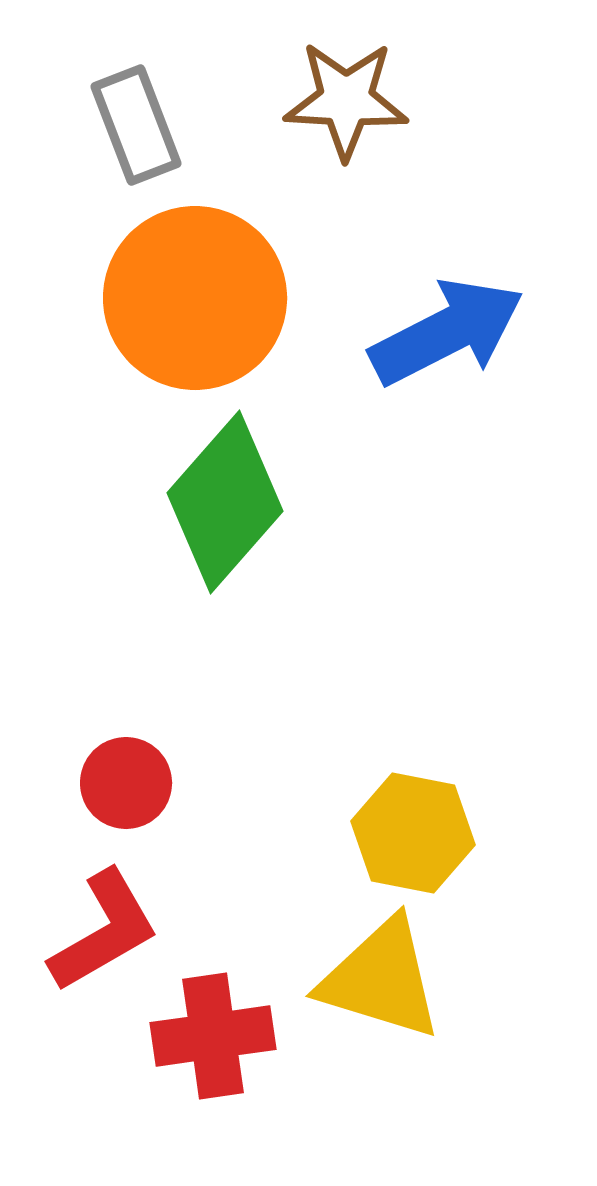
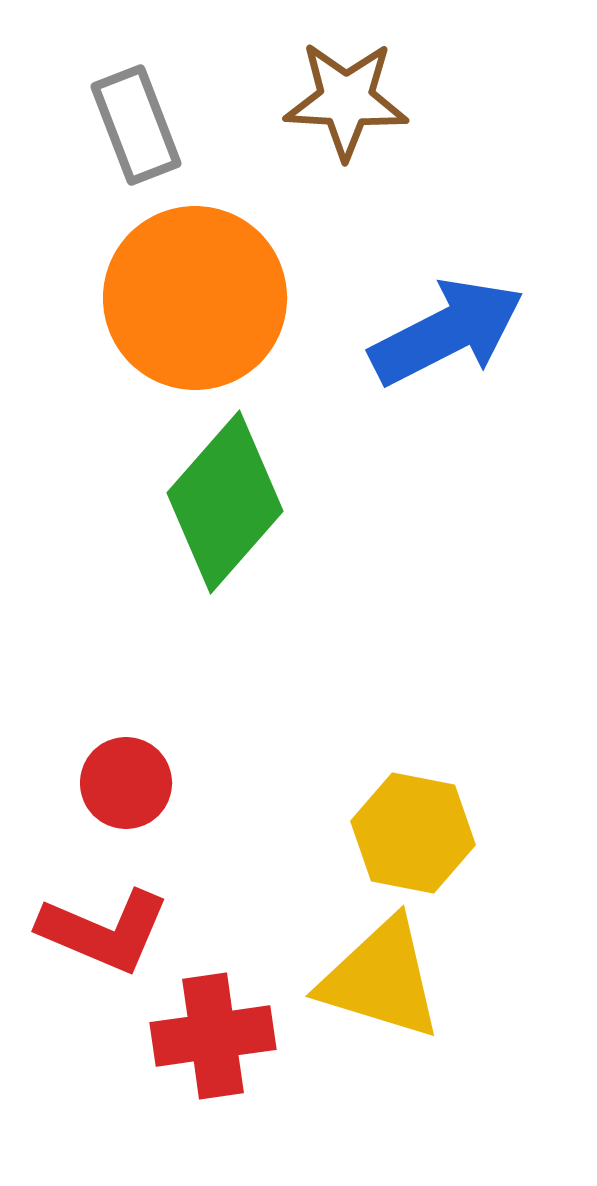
red L-shape: rotated 53 degrees clockwise
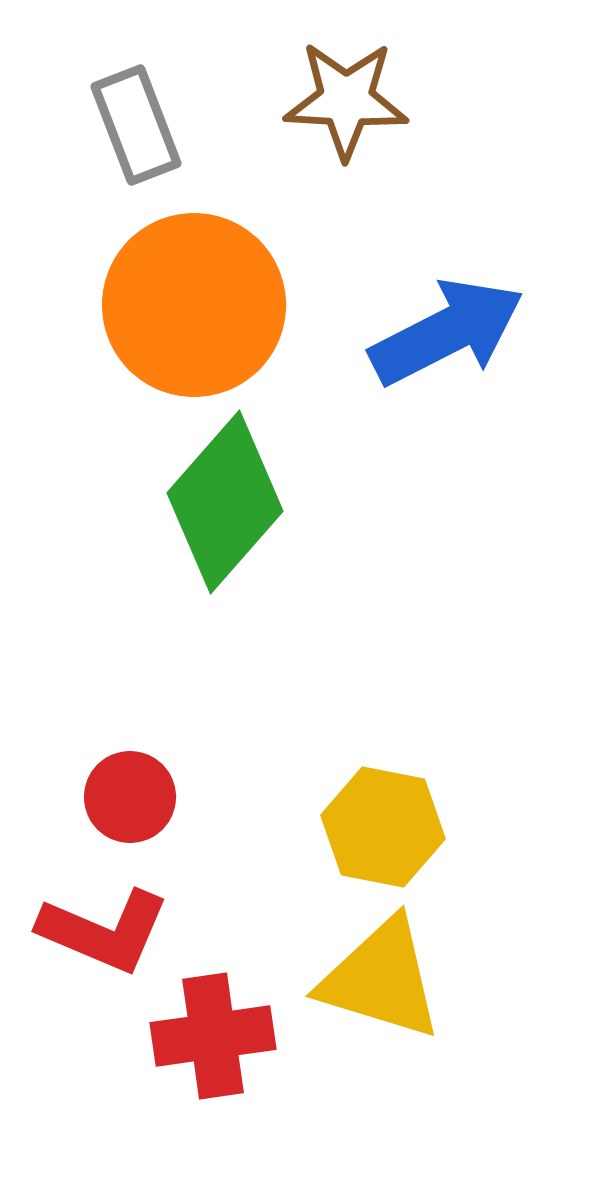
orange circle: moved 1 px left, 7 px down
red circle: moved 4 px right, 14 px down
yellow hexagon: moved 30 px left, 6 px up
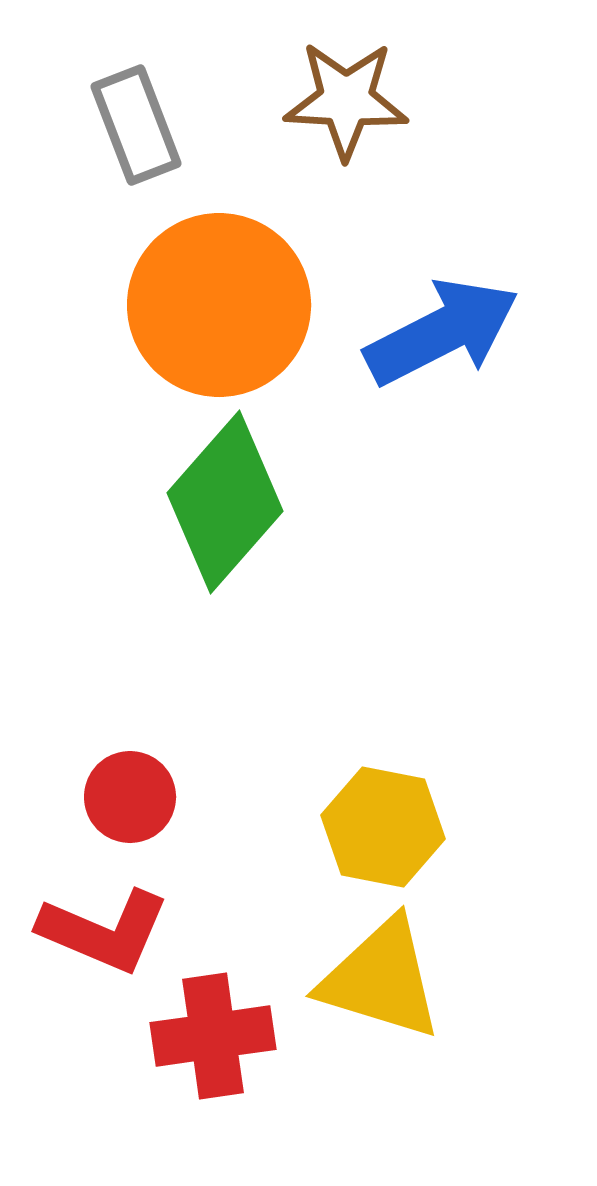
orange circle: moved 25 px right
blue arrow: moved 5 px left
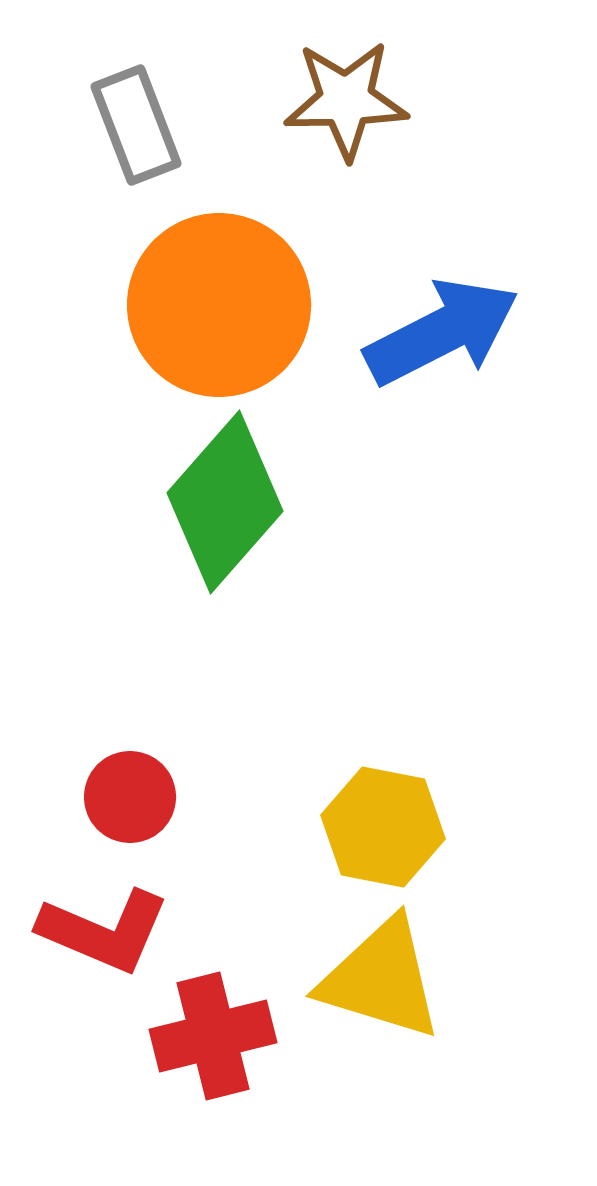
brown star: rotated 4 degrees counterclockwise
red cross: rotated 6 degrees counterclockwise
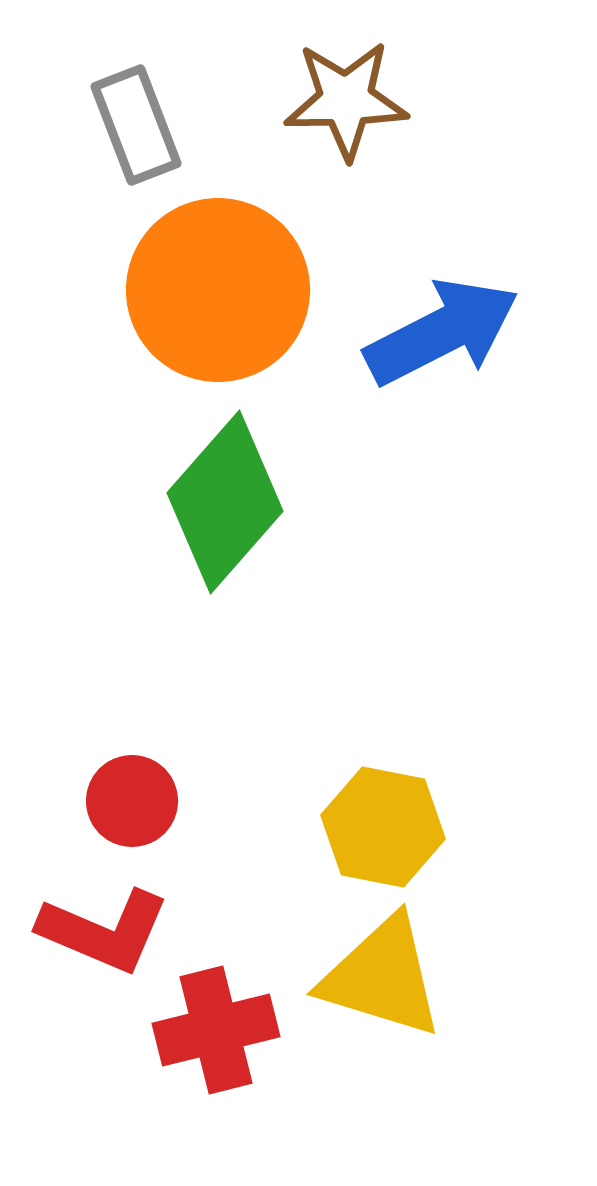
orange circle: moved 1 px left, 15 px up
red circle: moved 2 px right, 4 px down
yellow triangle: moved 1 px right, 2 px up
red cross: moved 3 px right, 6 px up
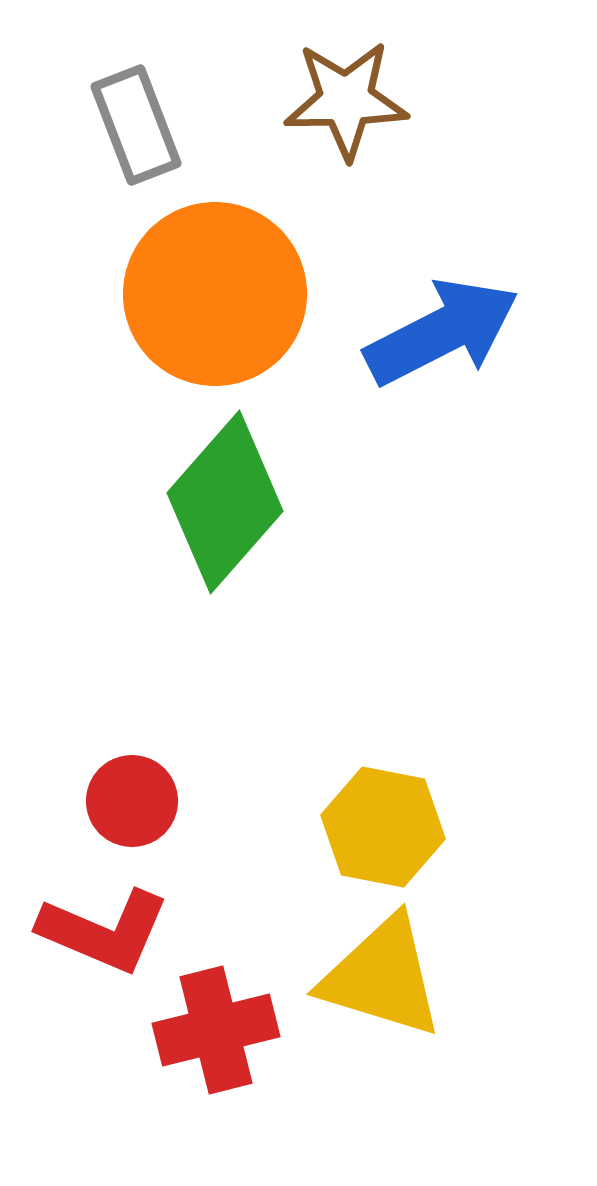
orange circle: moved 3 px left, 4 px down
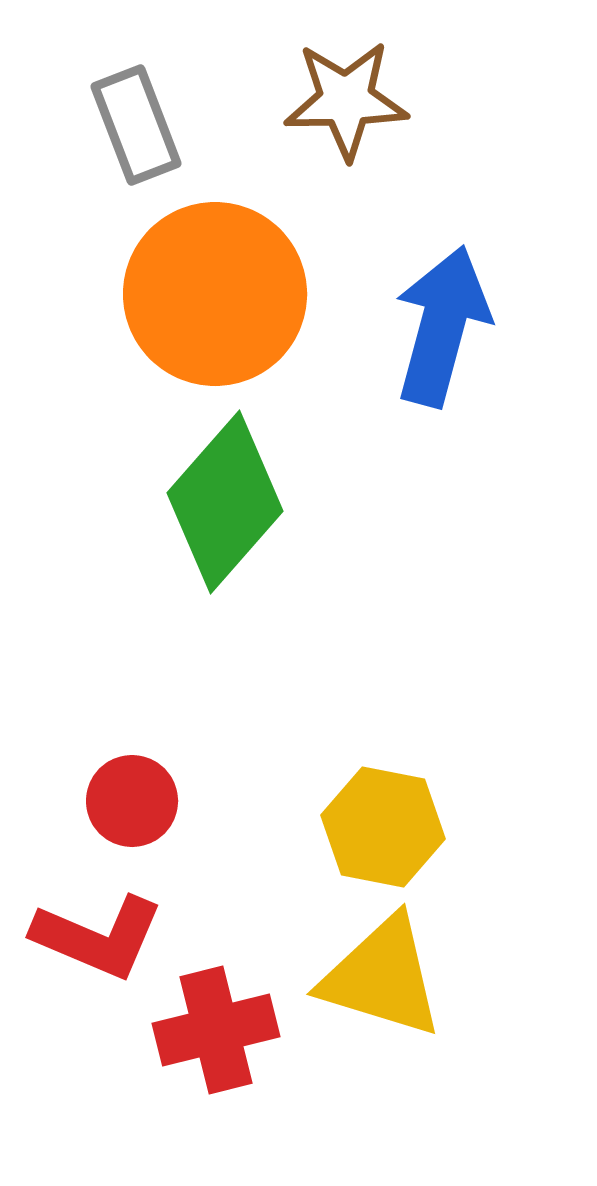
blue arrow: moved 6 px up; rotated 48 degrees counterclockwise
red L-shape: moved 6 px left, 6 px down
